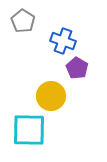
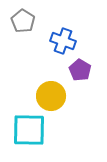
purple pentagon: moved 3 px right, 2 px down
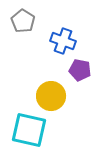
purple pentagon: rotated 20 degrees counterclockwise
cyan square: rotated 12 degrees clockwise
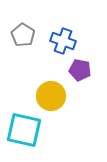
gray pentagon: moved 14 px down
cyan square: moved 5 px left
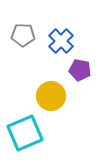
gray pentagon: rotated 30 degrees counterclockwise
blue cross: moved 2 px left; rotated 25 degrees clockwise
cyan square: moved 1 px right, 3 px down; rotated 36 degrees counterclockwise
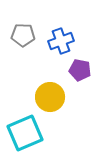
blue cross: rotated 25 degrees clockwise
yellow circle: moved 1 px left, 1 px down
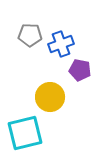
gray pentagon: moved 7 px right
blue cross: moved 3 px down
cyan square: rotated 9 degrees clockwise
